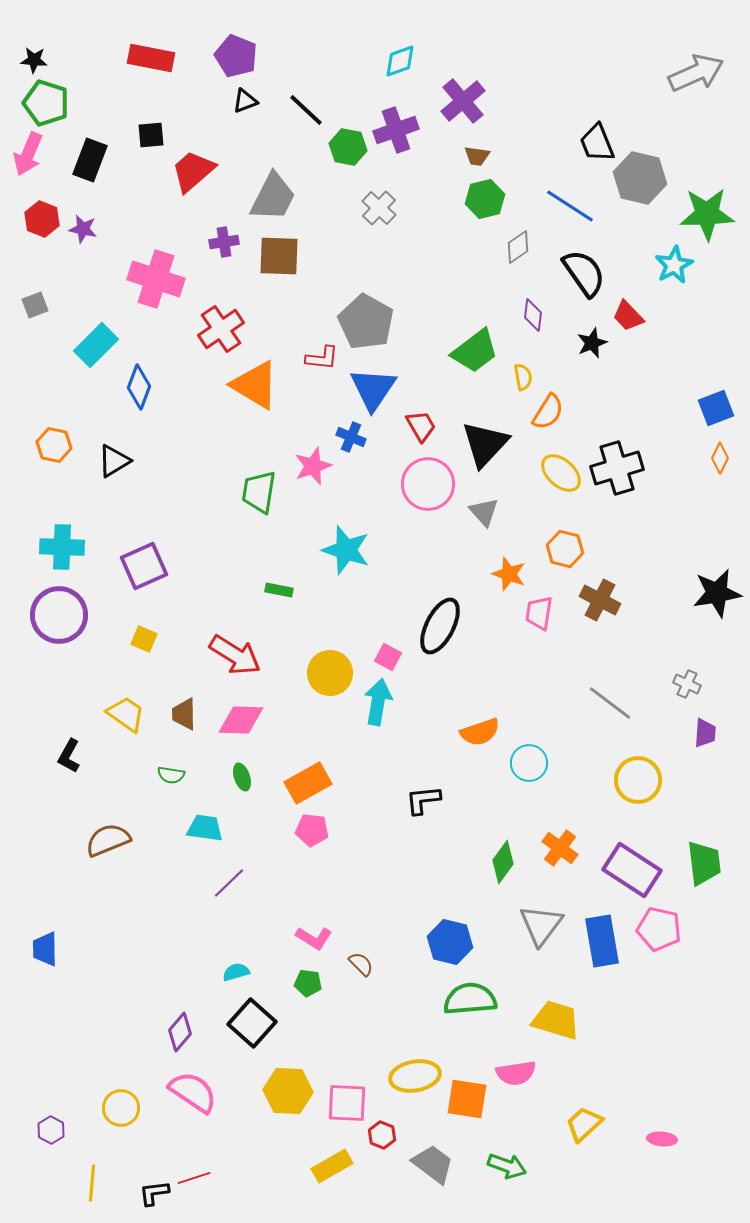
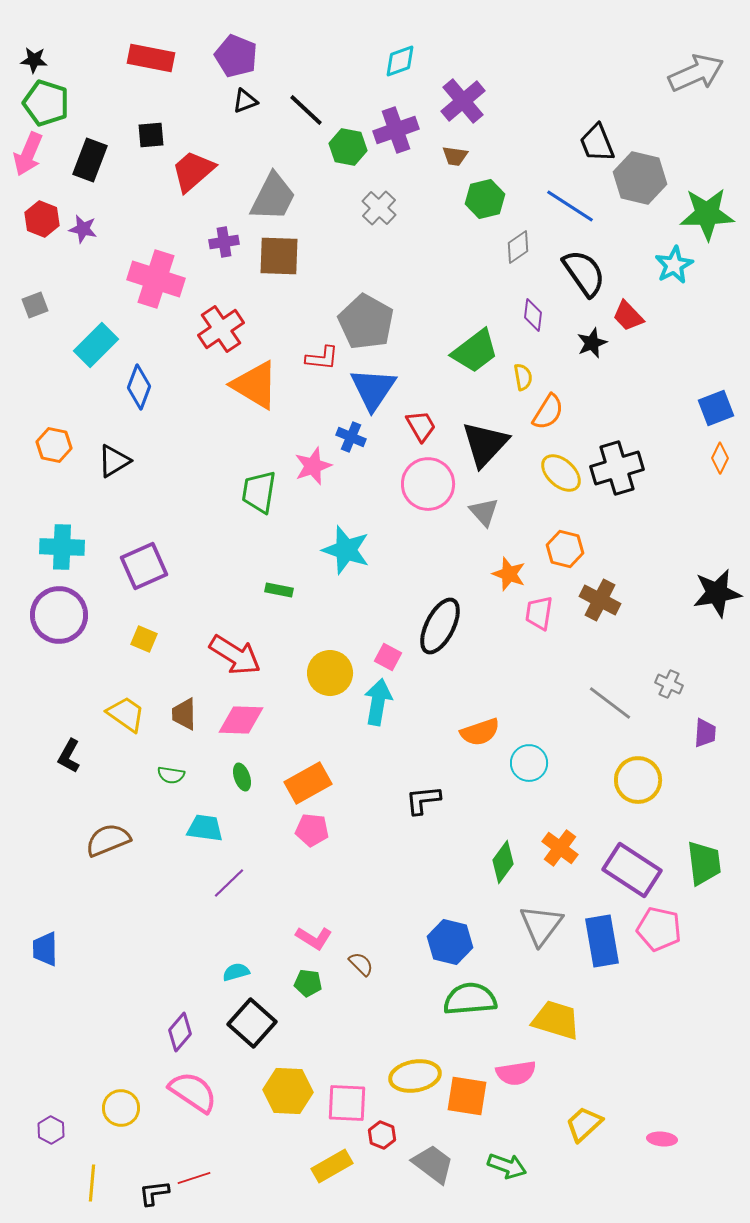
brown trapezoid at (477, 156): moved 22 px left
gray cross at (687, 684): moved 18 px left
orange square at (467, 1099): moved 3 px up
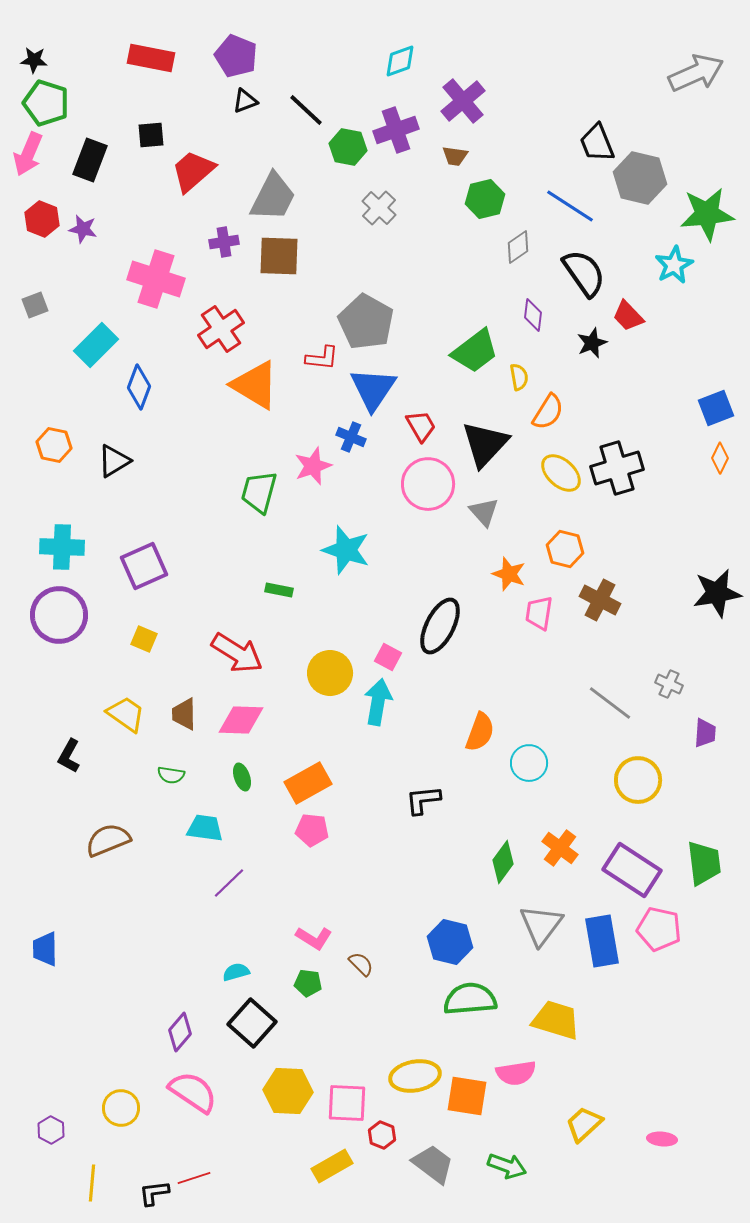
green star at (707, 214): rotated 4 degrees counterclockwise
yellow semicircle at (523, 377): moved 4 px left
green trapezoid at (259, 492): rotated 6 degrees clockwise
red arrow at (235, 655): moved 2 px right, 2 px up
orange semicircle at (480, 732): rotated 51 degrees counterclockwise
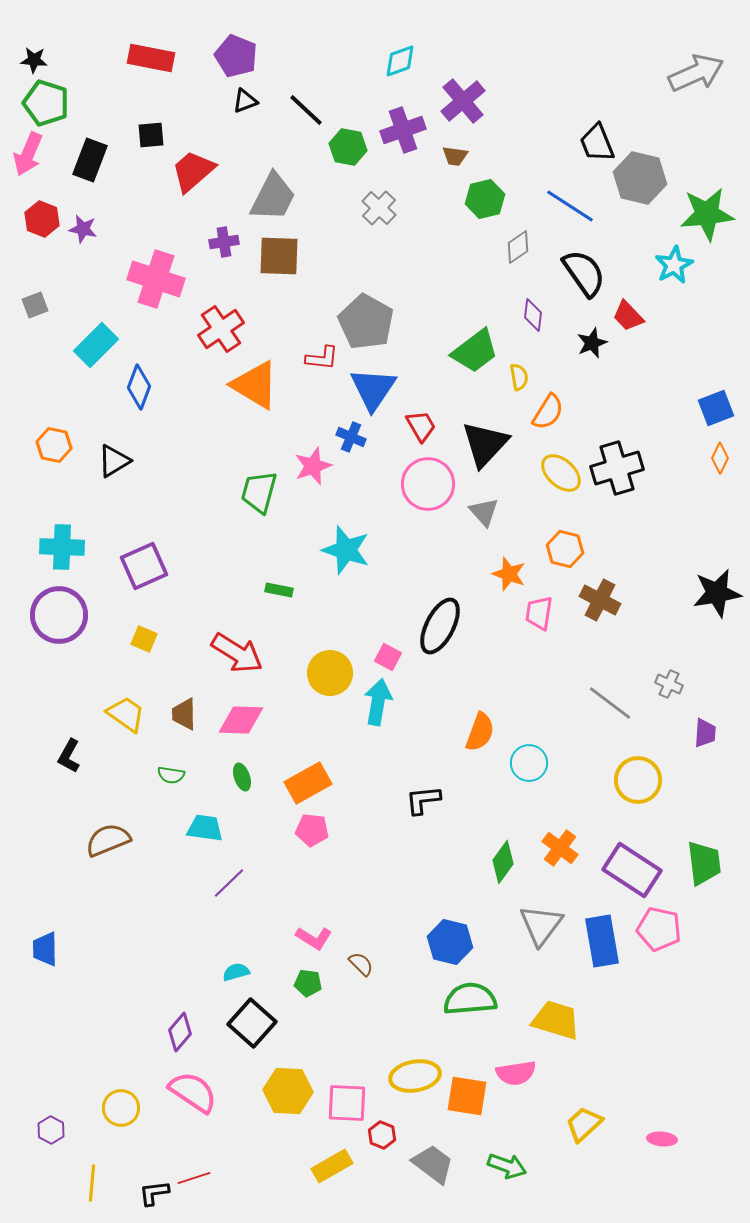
purple cross at (396, 130): moved 7 px right
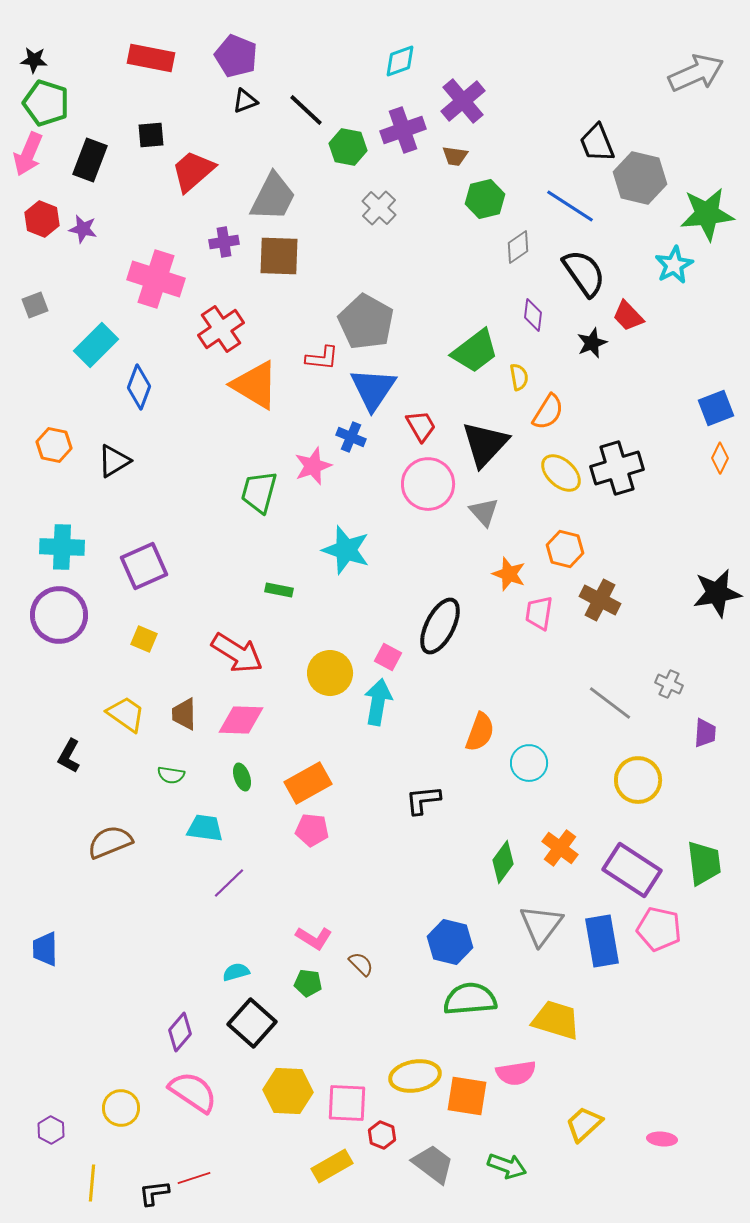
brown semicircle at (108, 840): moved 2 px right, 2 px down
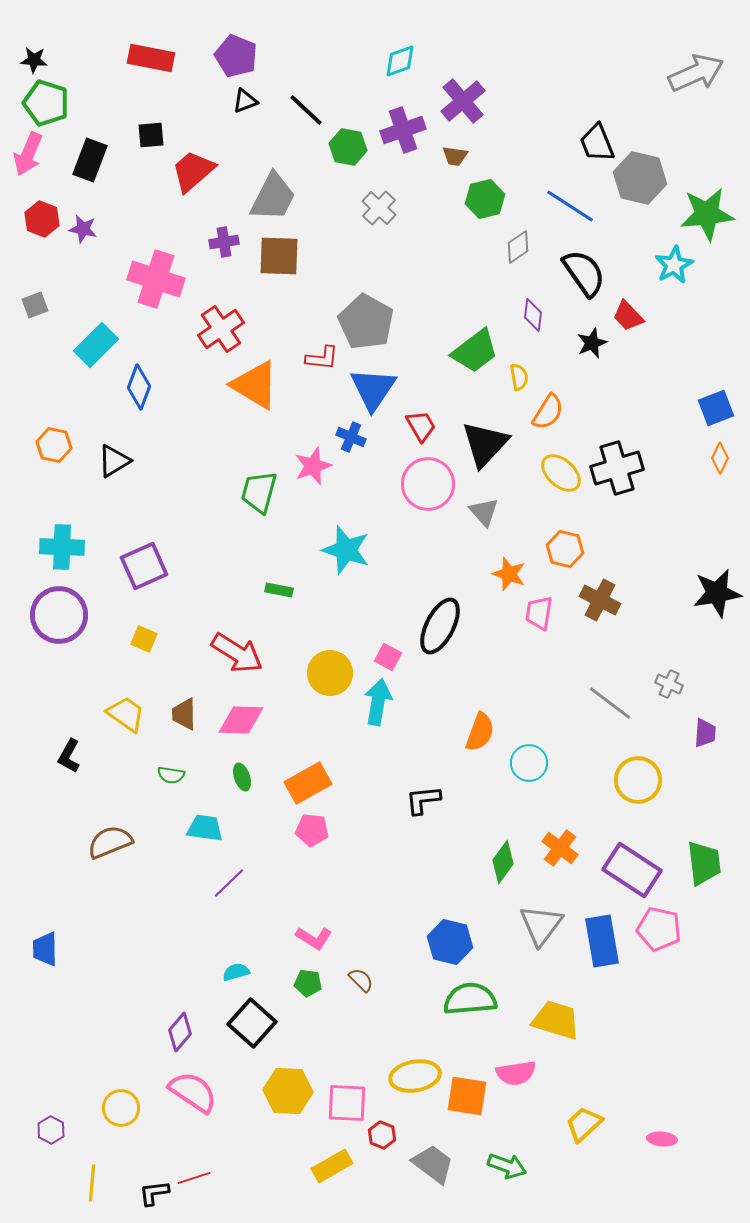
brown semicircle at (361, 964): moved 16 px down
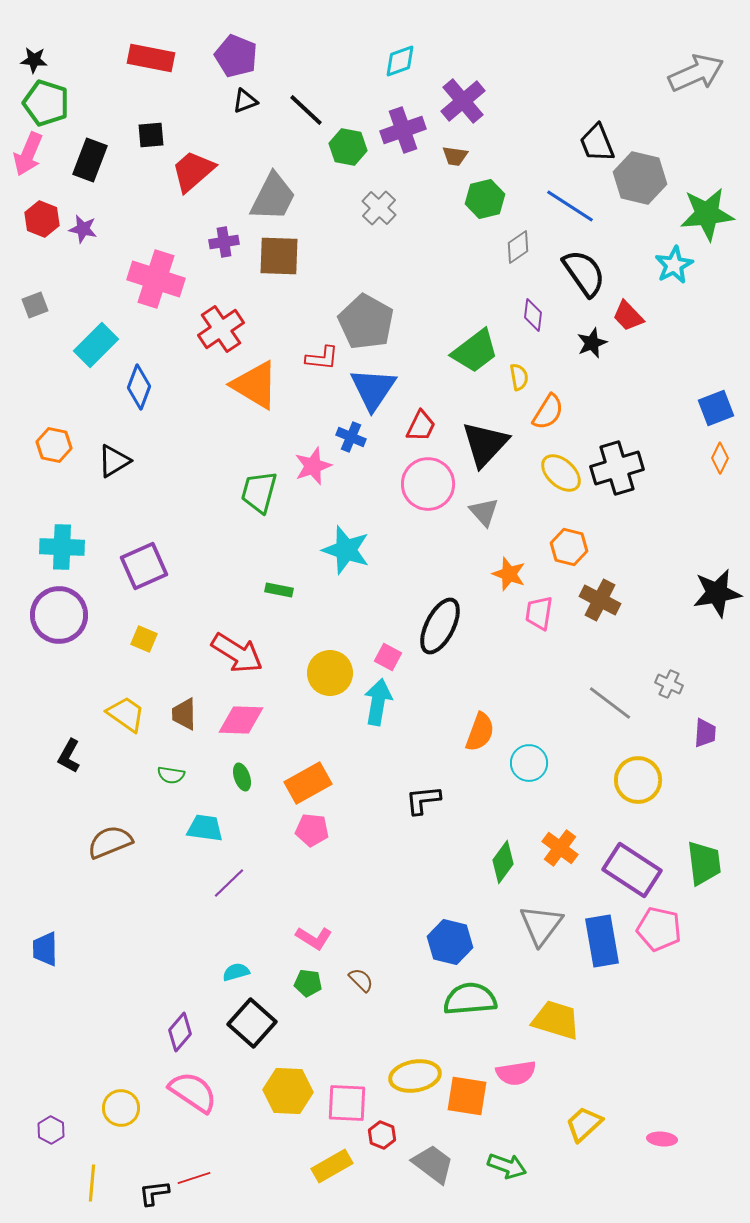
red trapezoid at (421, 426): rotated 56 degrees clockwise
orange hexagon at (565, 549): moved 4 px right, 2 px up
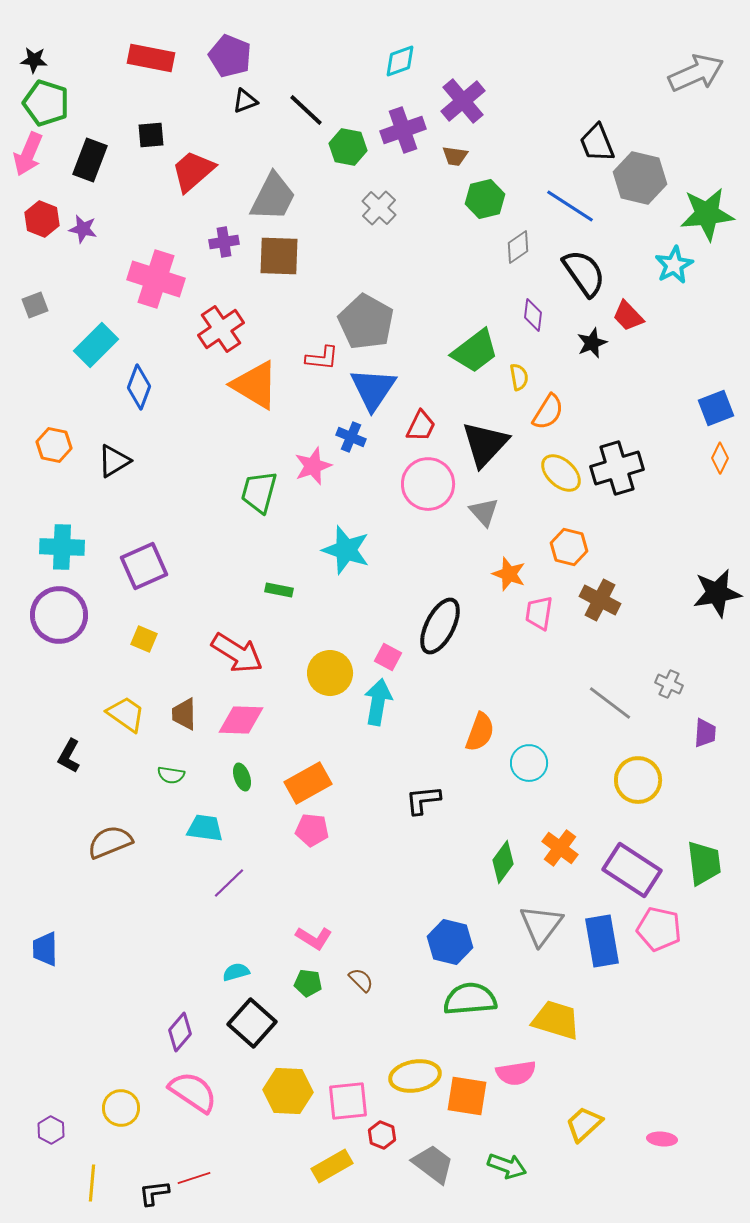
purple pentagon at (236, 56): moved 6 px left
pink square at (347, 1103): moved 1 px right, 2 px up; rotated 9 degrees counterclockwise
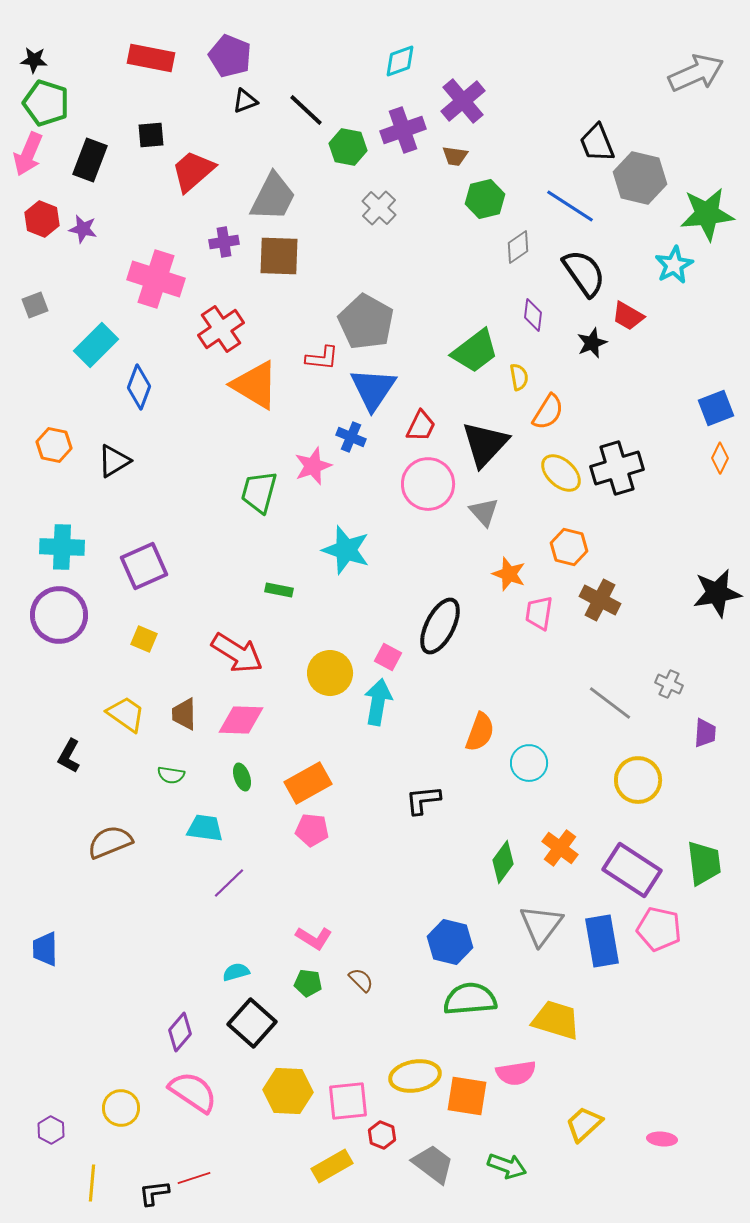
red trapezoid at (628, 316): rotated 16 degrees counterclockwise
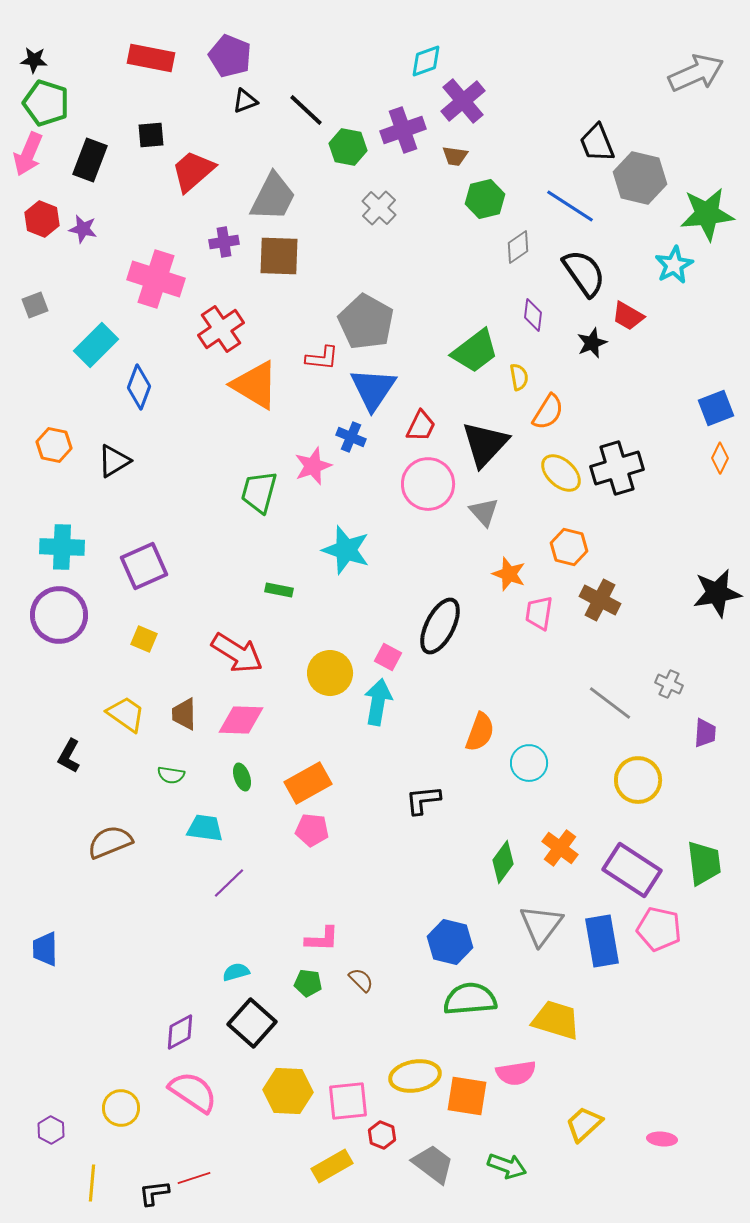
cyan diamond at (400, 61): moved 26 px right
pink L-shape at (314, 938): moved 8 px right, 1 px down; rotated 30 degrees counterclockwise
purple diamond at (180, 1032): rotated 21 degrees clockwise
